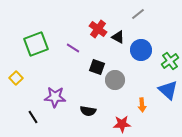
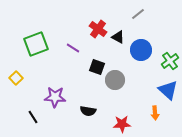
orange arrow: moved 13 px right, 8 px down
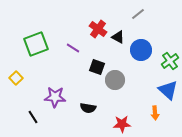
black semicircle: moved 3 px up
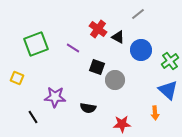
yellow square: moved 1 px right; rotated 24 degrees counterclockwise
